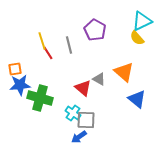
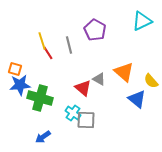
yellow semicircle: moved 14 px right, 43 px down
orange square: rotated 24 degrees clockwise
blue arrow: moved 36 px left
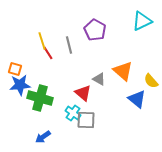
orange triangle: moved 1 px left, 1 px up
red triangle: moved 5 px down
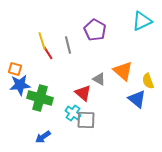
gray line: moved 1 px left
yellow semicircle: moved 3 px left; rotated 21 degrees clockwise
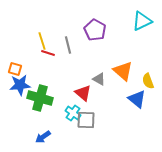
red line: rotated 40 degrees counterclockwise
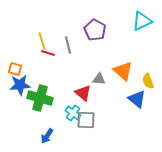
gray triangle: rotated 24 degrees counterclockwise
blue arrow: moved 4 px right, 1 px up; rotated 21 degrees counterclockwise
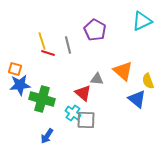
gray triangle: moved 2 px left
green cross: moved 2 px right, 1 px down
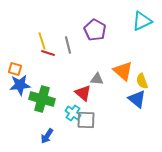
yellow semicircle: moved 6 px left
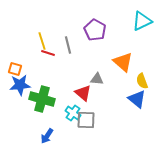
orange triangle: moved 9 px up
